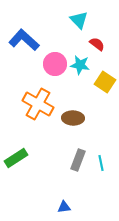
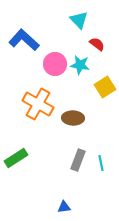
yellow square: moved 5 px down; rotated 25 degrees clockwise
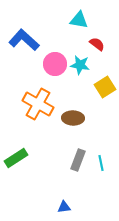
cyan triangle: rotated 36 degrees counterclockwise
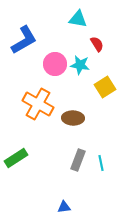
cyan triangle: moved 1 px left, 1 px up
blue L-shape: rotated 108 degrees clockwise
red semicircle: rotated 21 degrees clockwise
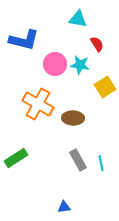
blue L-shape: rotated 44 degrees clockwise
gray rectangle: rotated 50 degrees counterclockwise
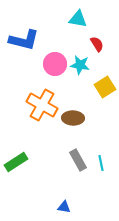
orange cross: moved 4 px right, 1 px down
green rectangle: moved 4 px down
blue triangle: rotated 16 degrees clockwise
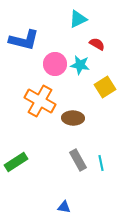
cyan triangle: rotated 36 degrees counterclockwise
red semicircle: rotated 28 degrees counterclockwise
orange cross: moved 2 px left, 4 px up
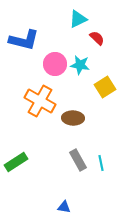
red semicircle: moved 6 px up; rotated 14 degrees clockwise
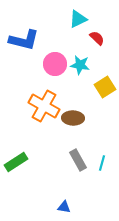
orange cross: moved 4 px right, 5 px down
cyan line: moved 1 px right; rotated 28 degrees clockwise
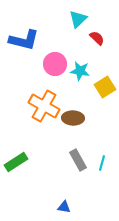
cyan triangle: rotated 18 degrees counterclockwise
cyan star: moved 6 px down
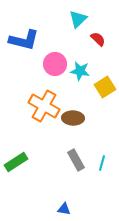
red semicircle: moved 1 px right, 1 px down
gray rectangle: moved 2 px left
blue triangle: moved 2 px down
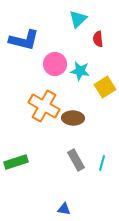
red semicircle: rotated 140 degrees counterclockwise
green rectangle: rotated 15 degrees clockwise
